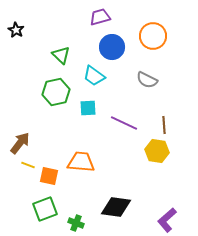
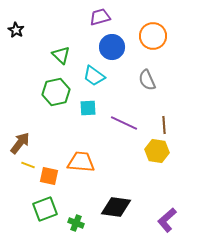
gray semicircle: rotated 40 degrees clockwise
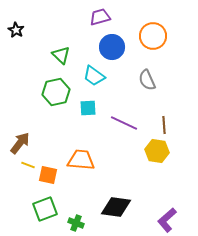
orange trapezoid: moved 2 px up
orange square: moved 1 px left, 1 px up
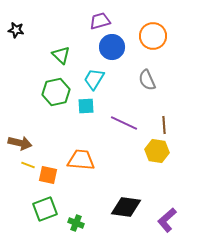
purple trapezoid: moved 4 px down
black star: rotated 21 degrees counterclockwise
cyan trapezoid: moved 3 px down; rotated 85 degrees clockwise
cyan square: moved 2 px left, 2 px up
brown arrow: rotated 65 degrees clockwise
black diamond: moved 10 px right
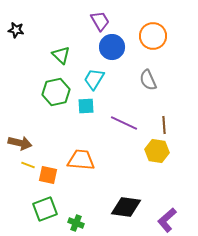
purple trapezoid: rotated 75 degrees clockwise
gray semicircle: moved 1 px right
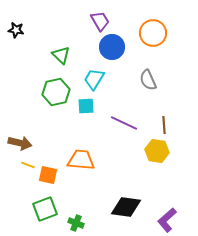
orange circle: moved 3 px up
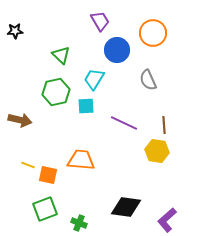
black star: moved 1 px left, 1 px down; rotated 14 degrees counterclockwise
blue circle: moved 5 px right, 3 px down
brown arrow: moved 23 px up
green cross: moved 3 px right
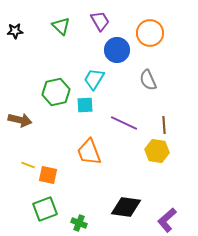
orange circle: moved 3 px left
green triangle: moved 29 px up
cyan square: moved 1 px left, 1 px up
orange trapezoid: moved 8 px right, 8 px up; rotated 116 degrees counterclockwise
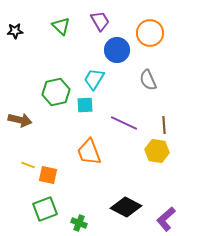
black diamond: rotated 20 degrees clockwise
purple L-shape: moved 1 px left, 1 px up
